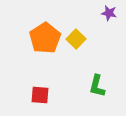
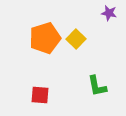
orange pentagon: rotated 16 degrees clockwise
green L-shape: rotated 25 degrees counterclockwise
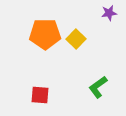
purple star: rotated 21 degrees counterclockwise
orange pentagon: moved 4 px up; rotated 16 degrees clockwise
green L-shape: moved 1 px right, 1 px down; rotated 65 degrees clockwise
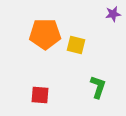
purple star: moved 4 px right, 1 px down
yellow square: moved 6 px down; rotated 30 degrees counterclockwise
green L-shape: rotated 145 degrees clockwise
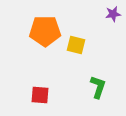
orange pentagon: moved 3 px up
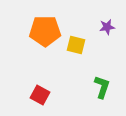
purple star: moved 6 px left, 13 px down
green L-shape: moved 4 px right
red square: rotated 24 degrees clockwise
